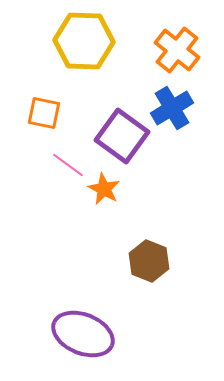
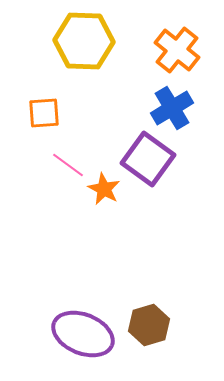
orange square: rotated 16 degrees counterclockwise
purple square: moved 26 px right, 23 px down
brown hexagon: moved 64 px down; rotated 21 degrees clockwise
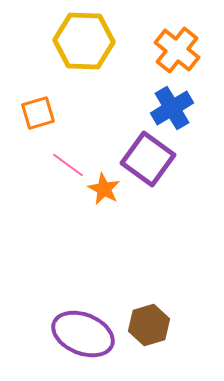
orange square: moved 6 px left; rotated 12 degrees counterclockwise
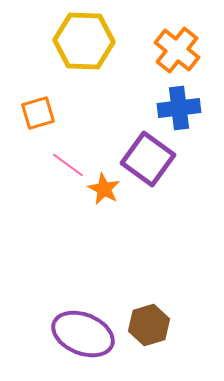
blue cross: moved 7 px right; rotated 24 degrees clockwise
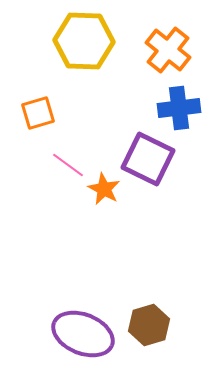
orange cross: moved 9 px left
purple square: rotated 10 degrees counterclockwise
